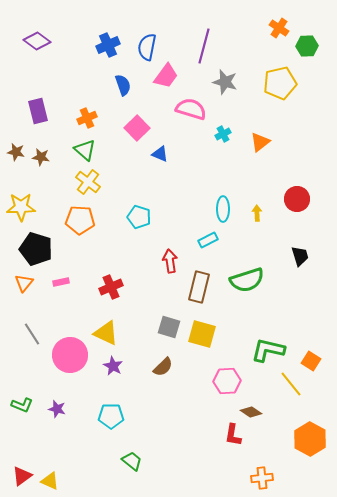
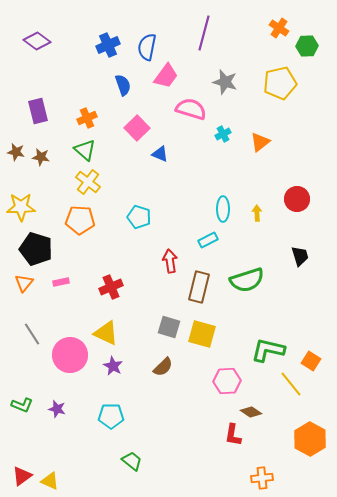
purple line at (204, 46): moved 13 px up
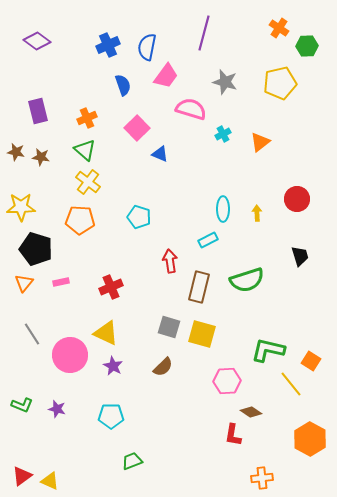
green trapezoid at (132, 461): rotated 60 degrees counterclockwise
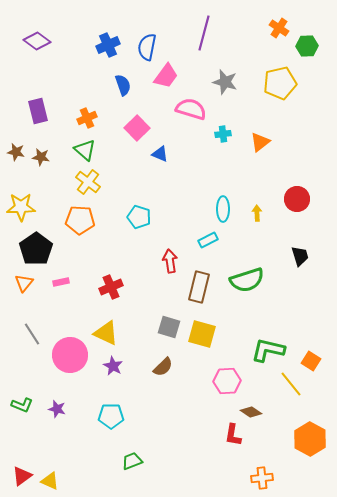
cyan cross at (223, 134): rotated 21 degrees clockwise
black pentagon at (36, 249): rotated 20 degrees clockwise
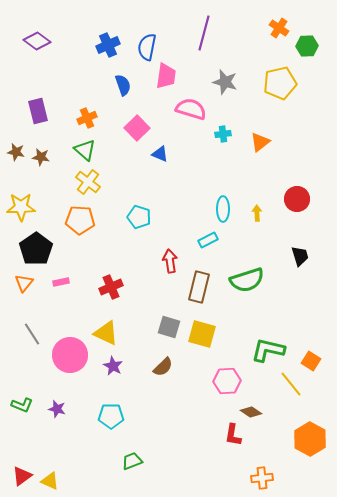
pink trapezoid at (166, 76): rotated 28 degrees counterclockwise
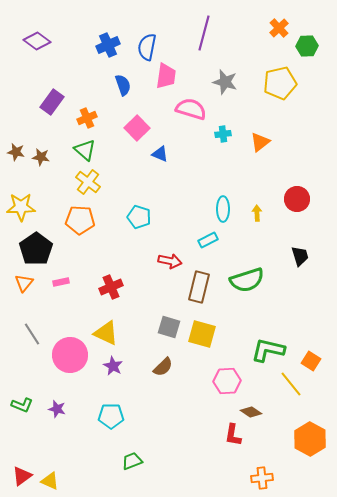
orange cross at (279, 28): rotated 12 degrees clockwise
purple rectangle at (38, 111): moved 14 px right, 9 px up; rotated 50 degrees clockwise
red arrow at (170, 261): rotated 110 degrees clockwise
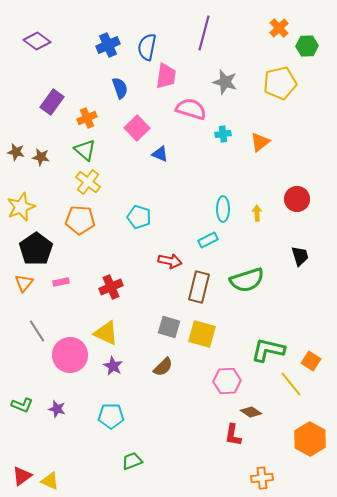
blue semicircle at (123, 85): moved 3 px left, 3 px down
yellow star at (21, 207): rotated 20 degrees counterclockwise
gray line at (32, 334): moved 5 px right, 3 px up
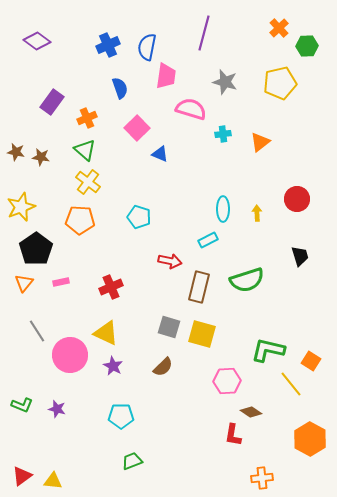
cyan pentagon at (111, 416): moved 10 px right
yellow triangle at (50, 481): moved 3 px right; rotated 18 degrees counterclockwise
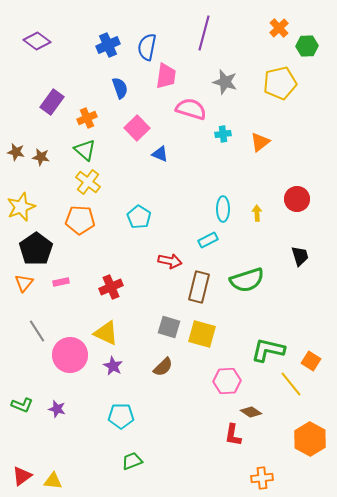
cyan pentagon at (139, 217): rotated 15 degrees clockwise
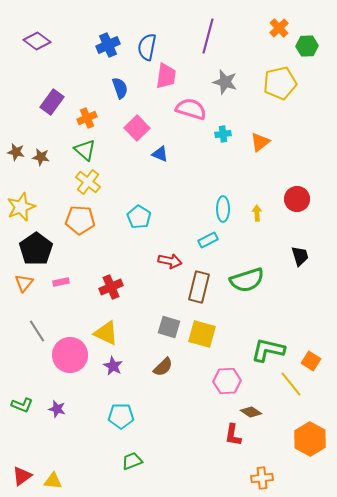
purple line at (204, 33): moved 4 px right, 3 px down
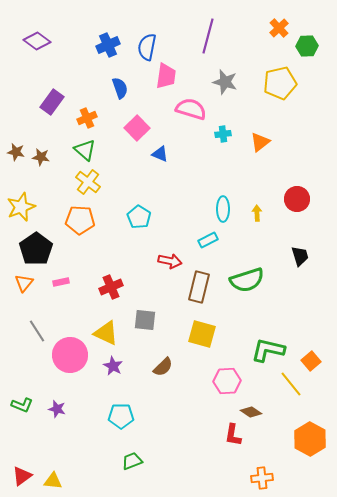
gray square at (169, 327): moved 24 px left, 7 px up; rotated 10 degrees counterclockwise
orange square at (311, 361): rotated 18 degrees clockwise
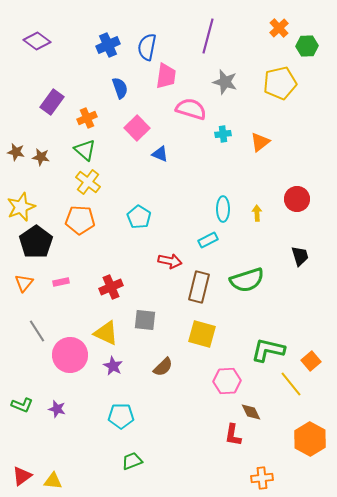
black pentagon at (36, 249): moved 7 px up
brown diamond at (251, 412): rotated 30 degrees clockwise
